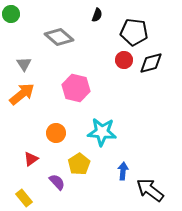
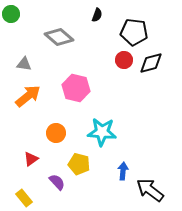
gray triangle: rotated 49 degrees counterclockwise
orange arrow: moved 6 px right, 2 px down
yellow pentagon: rotated 25 degrees counterclockwise
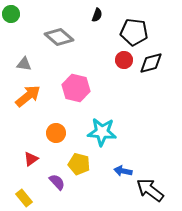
blue arrow: rotated 84 degrees counterclockwise
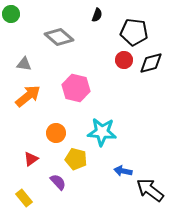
yellow pentagon: moved 3 px left, 5 px up
purple semicircle: moved 1 px right
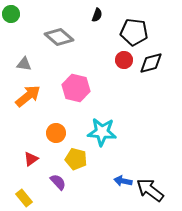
blue arrow: moved 10 px down
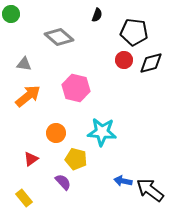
purple semicircle: moved 5 px right
